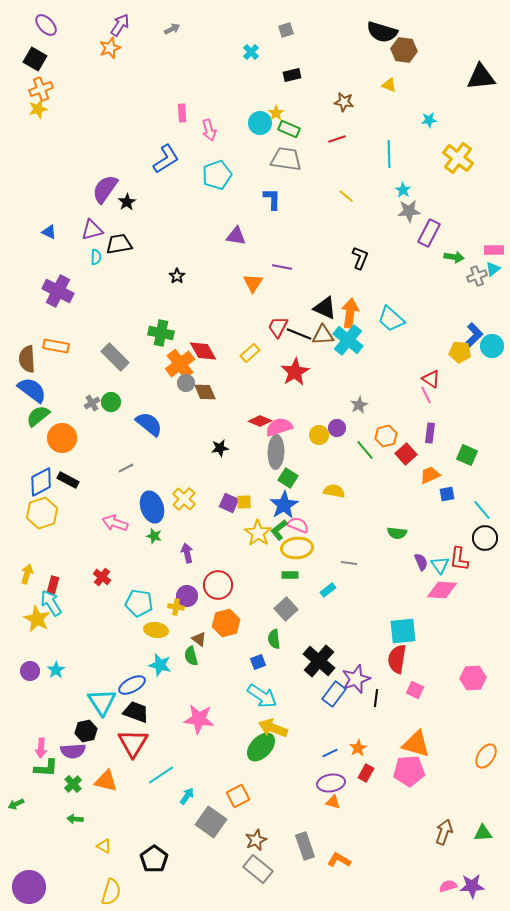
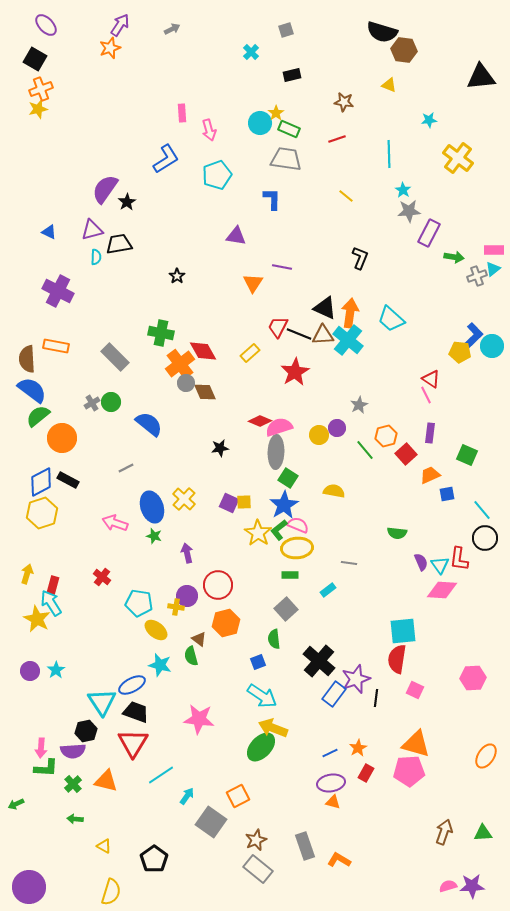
yellow ellipse at (156, 630): rotated 30 degrees clockwise
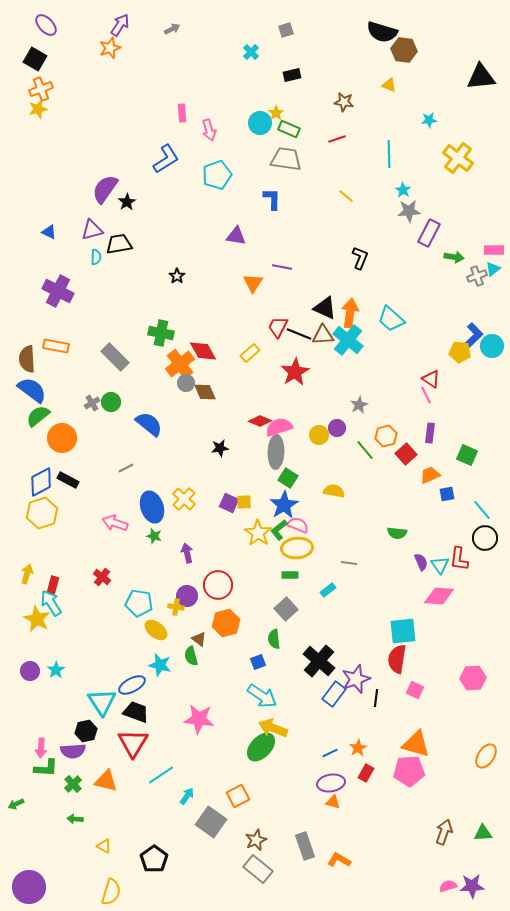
pink diamond at (442, 590): moved 3 px left, 6 px down
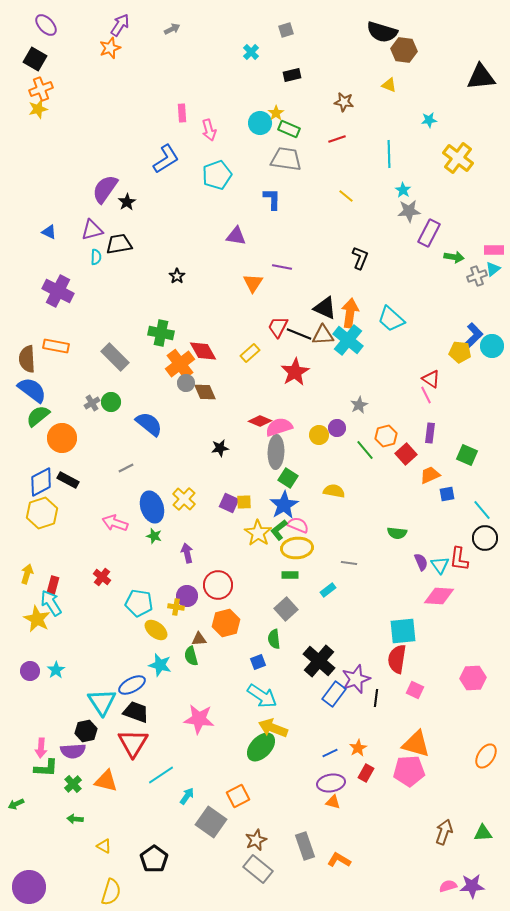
brown triangle at (199, 639): rotated 42 degrees counterclockwise
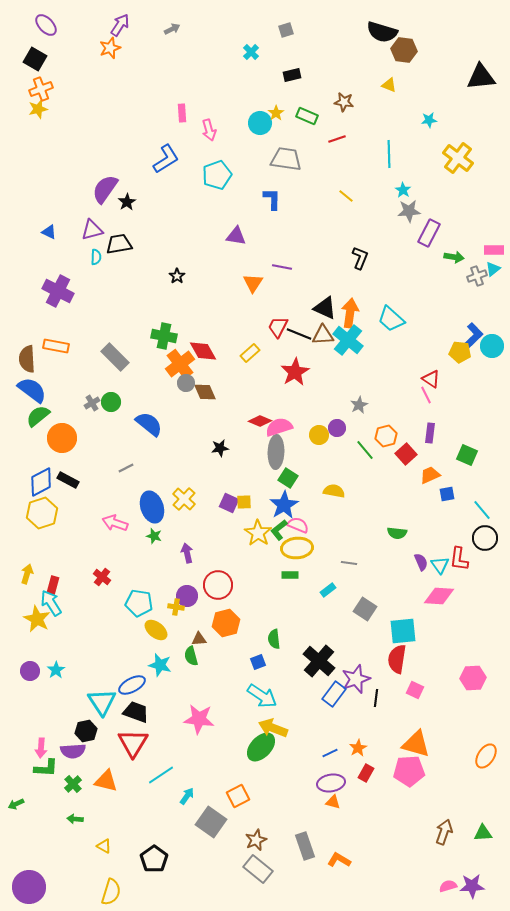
green rectangle at (289, 129): moved 18 px right, 13 px up
green cross at (161, 333): moved 3 px right, 3 px down
gray square at (286, 609): moved 79 px right; rotated 15 degrees counterclockwise
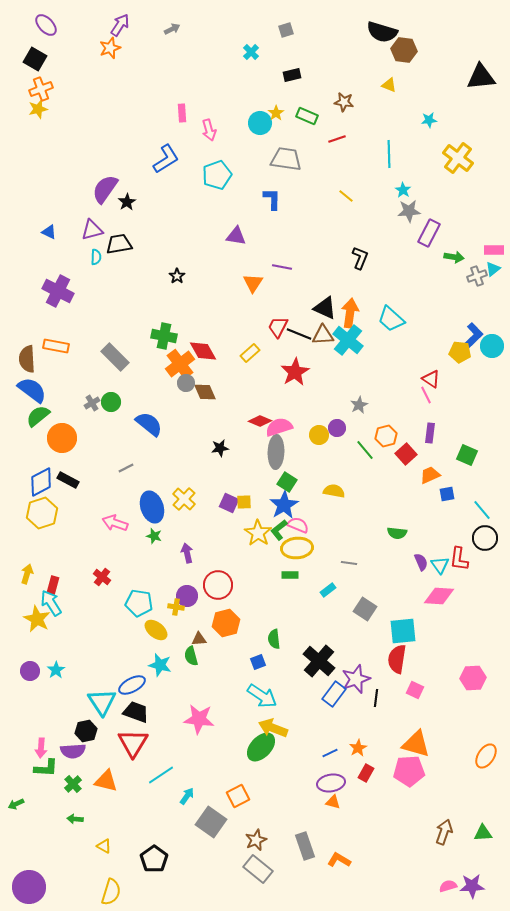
green square at (288, 478): moved 1 px left, 4 px down
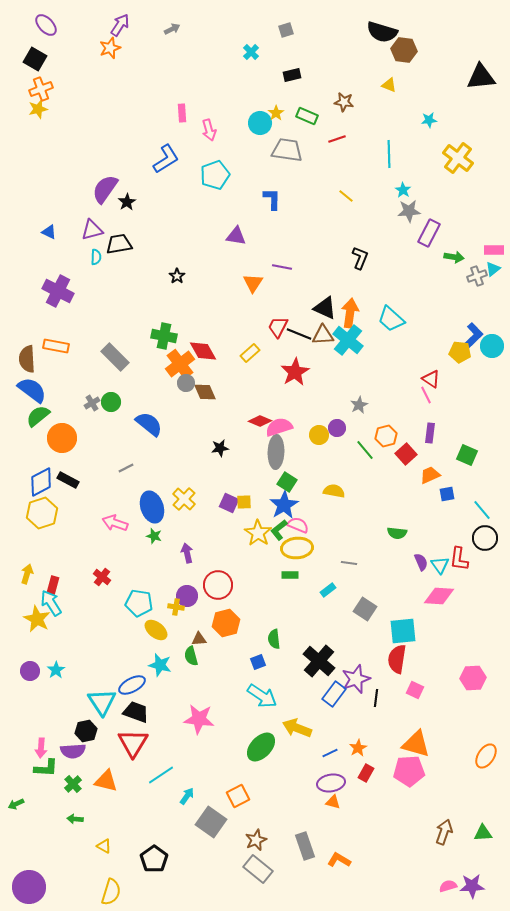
gray trapezoid at (286, 159): moved 1 px right, 9 px up
cyan pentagon at (217, 175): moved 2 px left
yellow arrow at (273, 728): moved 24 px right
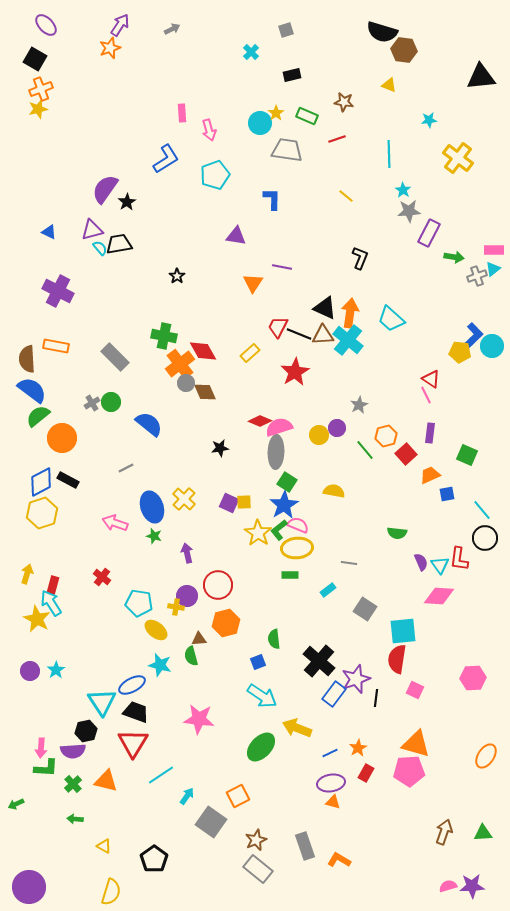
cyan semicircle at (96, 257): moved 4 px right, 9 px up; rotated 42 degrees counterclockwise
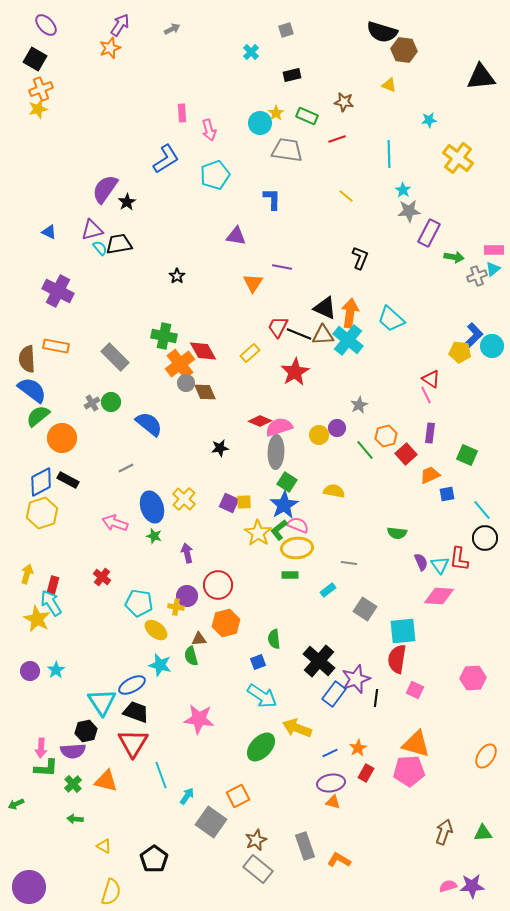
cyan line at (161, 775): rotated 76 degrees counterclockwise
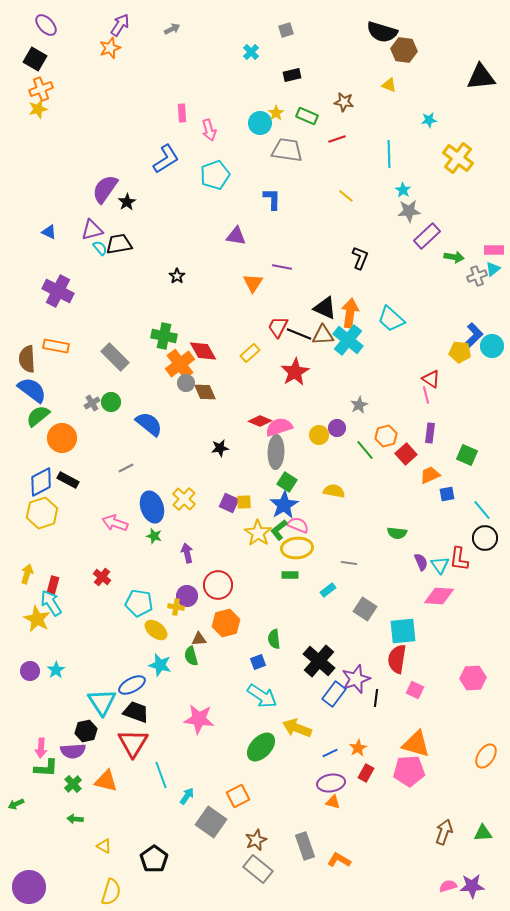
purple rectangle at (429, 233): moved 2 px left, 3 px down; rotated 20 degrees clockwise
pink line at (426, 395): rotated 12 degrees clockwise
